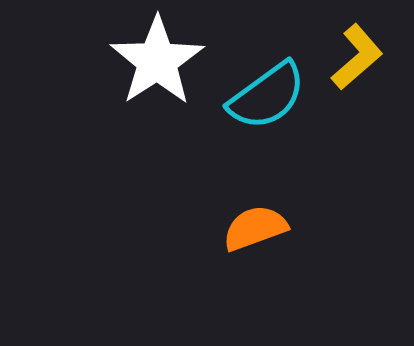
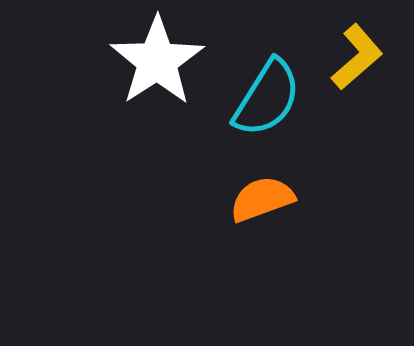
cyan semicircle: moved 2 px down; rotated 22 degrees counterclockwise
orange semicircle: moved 7 px right, 29 px up
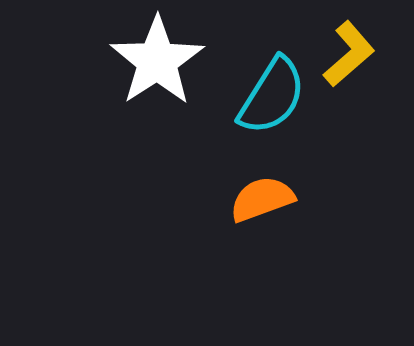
yellow L-shape: moved 8 px left, 3 px up
cyan semicircle: moved 5 px right, 2 px up
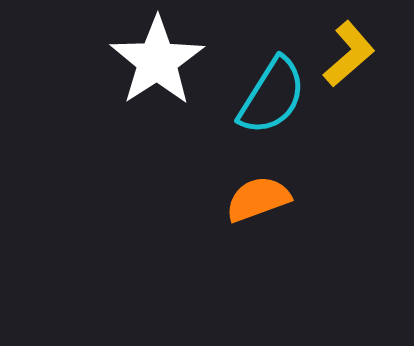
orange semicircle: moved 4 px left
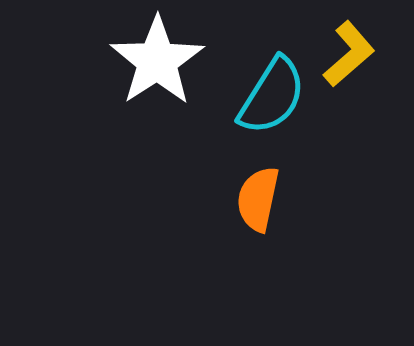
orange semicircle: rotated 58 degrees counterclockwise
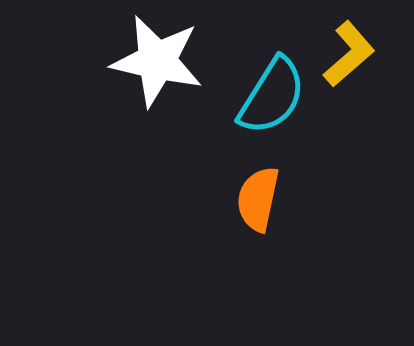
white star: rotated 26 degrees counterclockwise
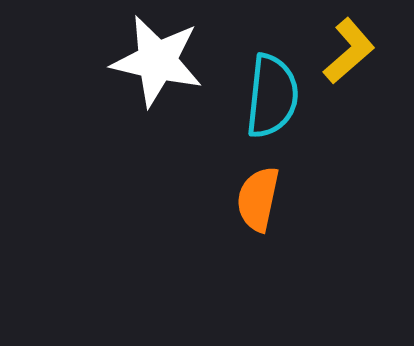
yellow L-shape: moved 3 px up
cyan semicircle: rotated 26 degrees counterclockwise
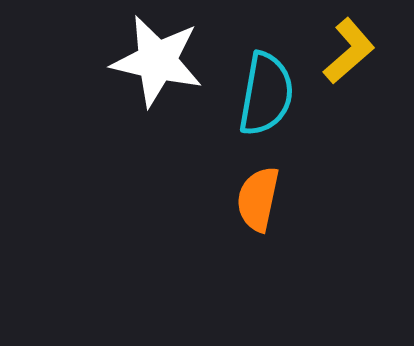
cyan semicircle: moved 6 px left, 2 px up; rotated 4 degrees clockwise
